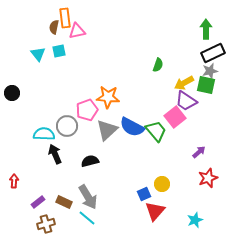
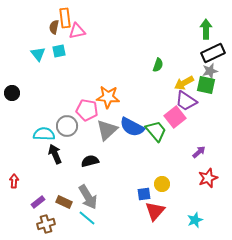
pink pentagon: rotated 30 degrees clockwise
blue square: rotated 16 degrees clockwise
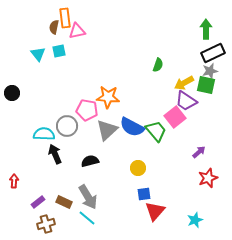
yellow circle: moved 24 px left, 16 px up
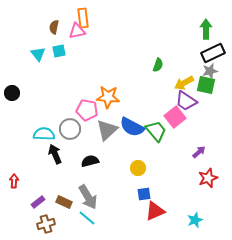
orange rectangle: moved 18 px right
gray circle: moved 3 px right, 3 px down
red triangle: rotated 25 degrees clockwise
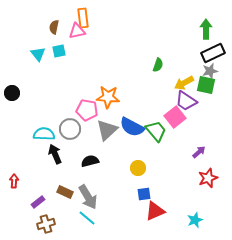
brown rectangle: moved 1 px right, 10 px up
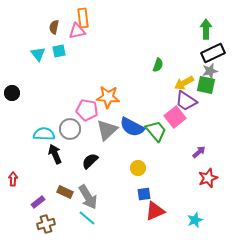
black semicircle: rotated 30 degrees counterclockwise
red arrow: moved 1 px left, 2 px up
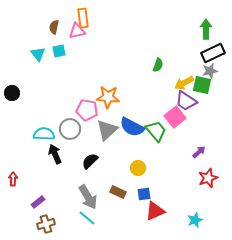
green square: moved 4 px left
brown rectangle: moved 53 px right
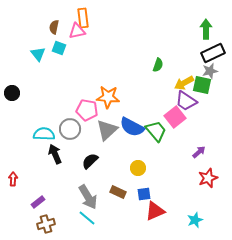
cyan square: moved 3 px up; rotated 32 degrees clockwise
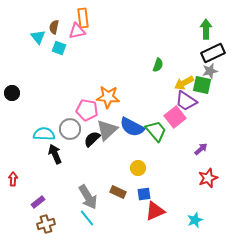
cyan triangle: moved 17 px up
purple arrow: moved 2 px right, 3 px up
black semicircle: moved 2 px right, 22 px up
cyan line: rotated 12 degrees clockwise
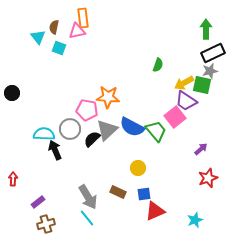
black arrow: moved 4 px up
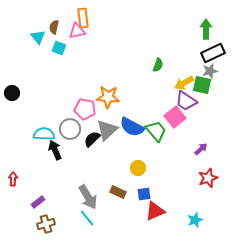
pink pentagon: moved 2 px left, 1 px up
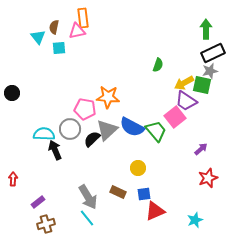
cyan square: rotated 24 degrees counterclockwise
